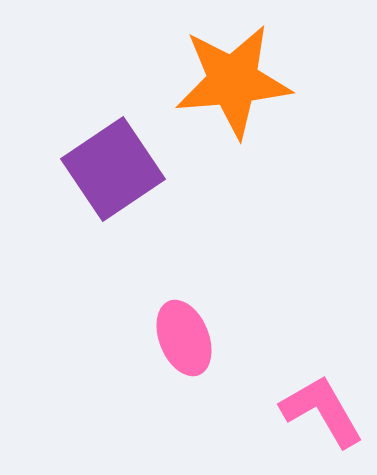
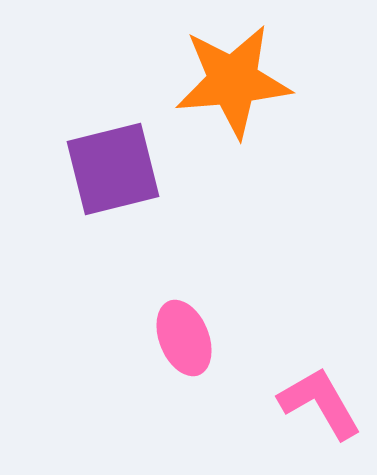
purple square: rotated 20 degrees clockwise
pink L-shape: moved 2 px left, 8 px up
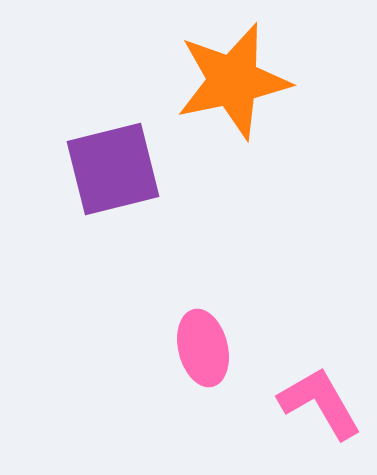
orange star: rotated 7 degrees counterclockwise
pink ellipse: moved 19 px right, 10 px down; rotated 8 degrees clockwise
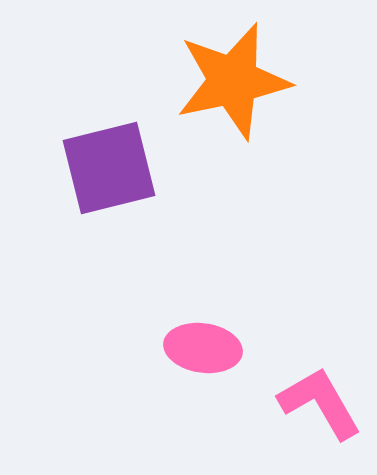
purple square: moved 4 px left, 1 px up
pink ellipse: rotated 68 degrees counterclockwise
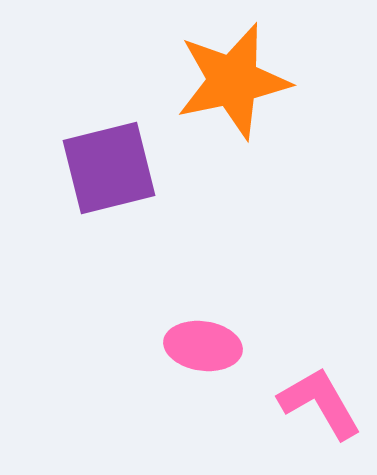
pink ellipse: moved 2 px up
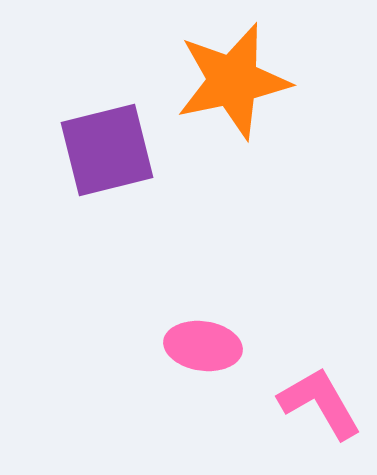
purple square: moved 2 px left, 18 px up
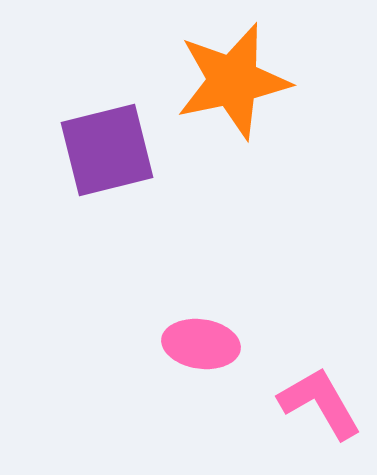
pink ellipse: moved 2 px left, 2 px up
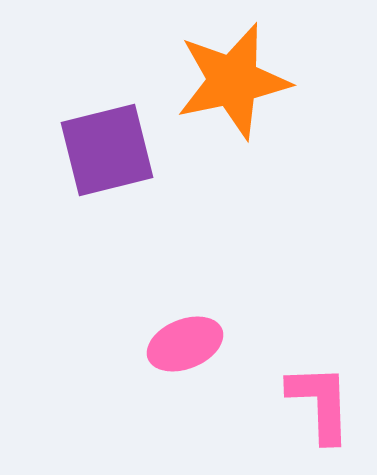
pink ellipse: moved 16 px left; rotated 30 degrees counterclockwise
pink L-shape: rotated 28 degrees clockwise
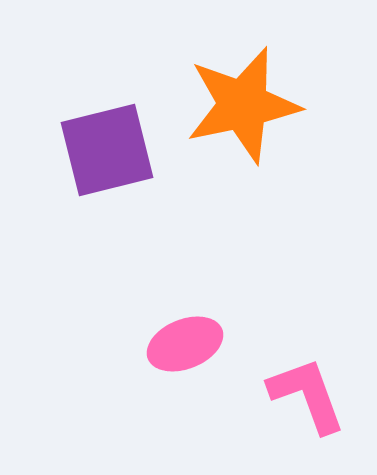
orange star: moved 10 px right, 24 px down
pink L-shape: moved 13 px left, 8 px up; rotated 18 degrees counterclockwise
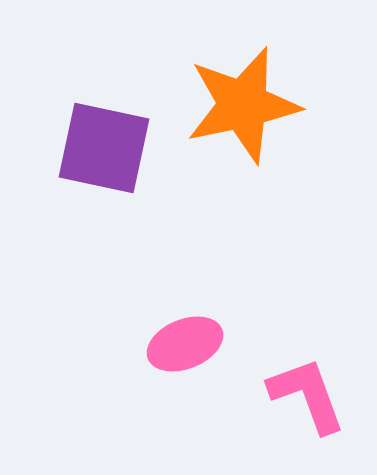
purple square: moved 3 px left, 2 px up; rotated 26 degrees clockwise
